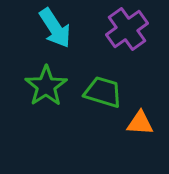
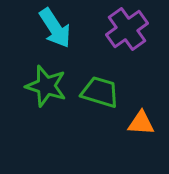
green star: rotated 21 degrees counterclockwise
green trapezoid: moved 3 px left
orange triangle: moved 1 px right
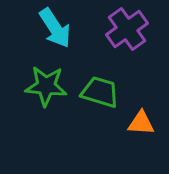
green star: rotated 12 degrees counterclockwise
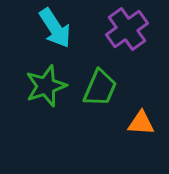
green star: rotated 24 degrees counterclockwise
green trapezoid: moved 4 px up; rotated 96 degrees clockwise
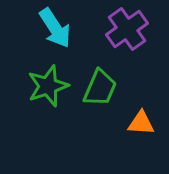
green star: moved 2 px right
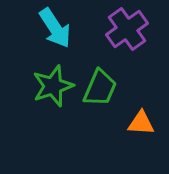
green star: moved 5 px right
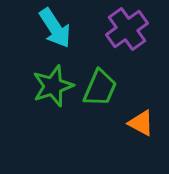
orange triangle: rotated 24 degrees clockwise
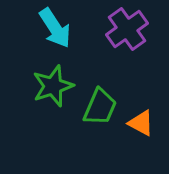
green trapezoid: moved 19 px down
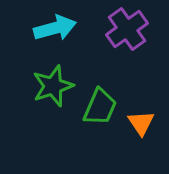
cyan arrow: rotated 72 degrees counterclockwise
orange triangle: rotated 28 degrees clockwise
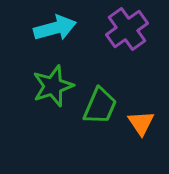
green trapezoid: moved 1 px up
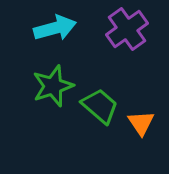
green trapezoid: rotated 72 degrees counterclockwise
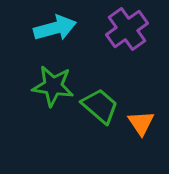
green star: rotated 27 degrees clockwise
